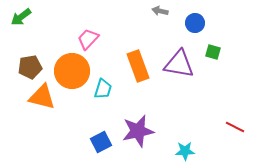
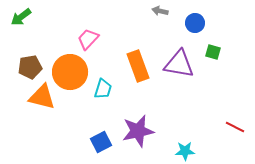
orange circle: moved 2 px left, 1 px down
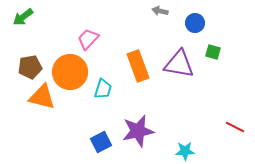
green arrow: moved 2 px right
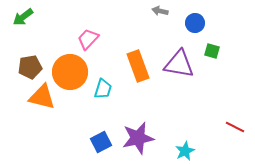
green square: moved 1 px left, 1 px up
purple star: moved 7 px down
cyan star: rotated 24 degrees counterclockwise
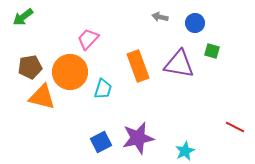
gray arrow: moved 6 px down
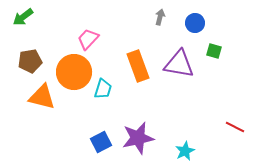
gray arrow: rotated 91 degrees clockwise
green square: moved 2 px right
brown pentagon: moved 6 px up
orange circle: moved 4 px right
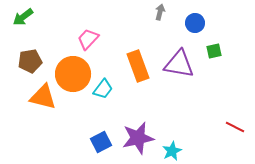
gray arrow: moved 5 px up
green square: rotated 28 degrees counterclockwise
orange circle: moved 1 px left, 2 px down
cyan trapezoid: rotated 20 degrees clockwise
orange triangle: moved 1 px right
cyan star: moved 13 px left
